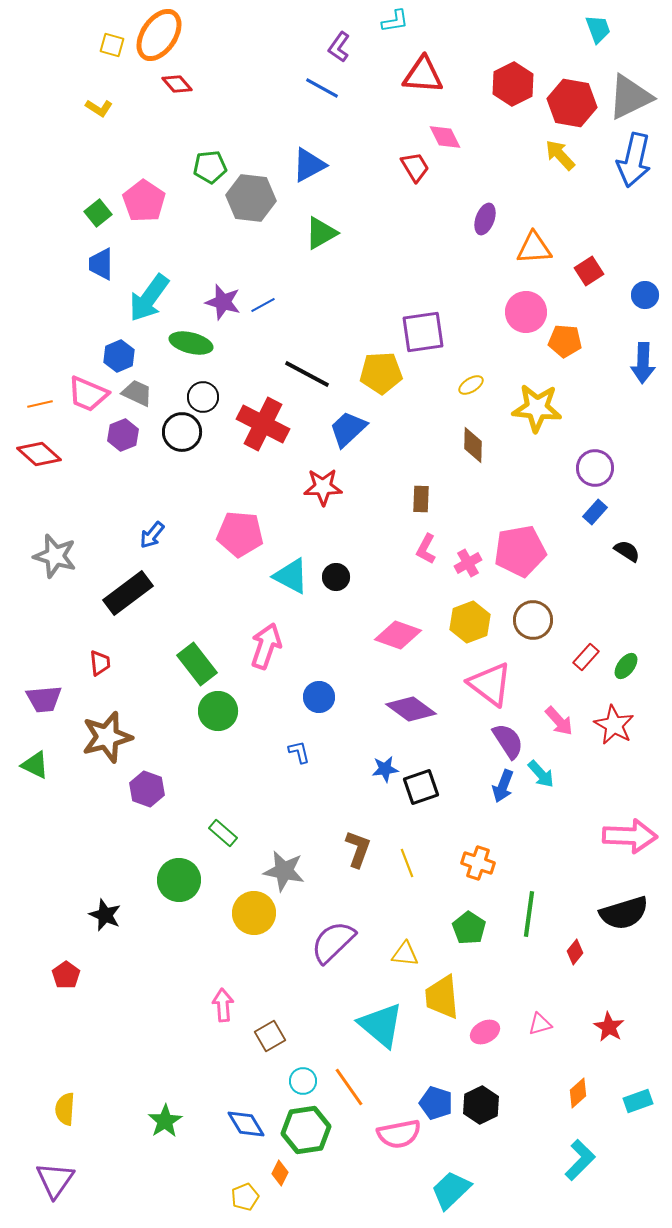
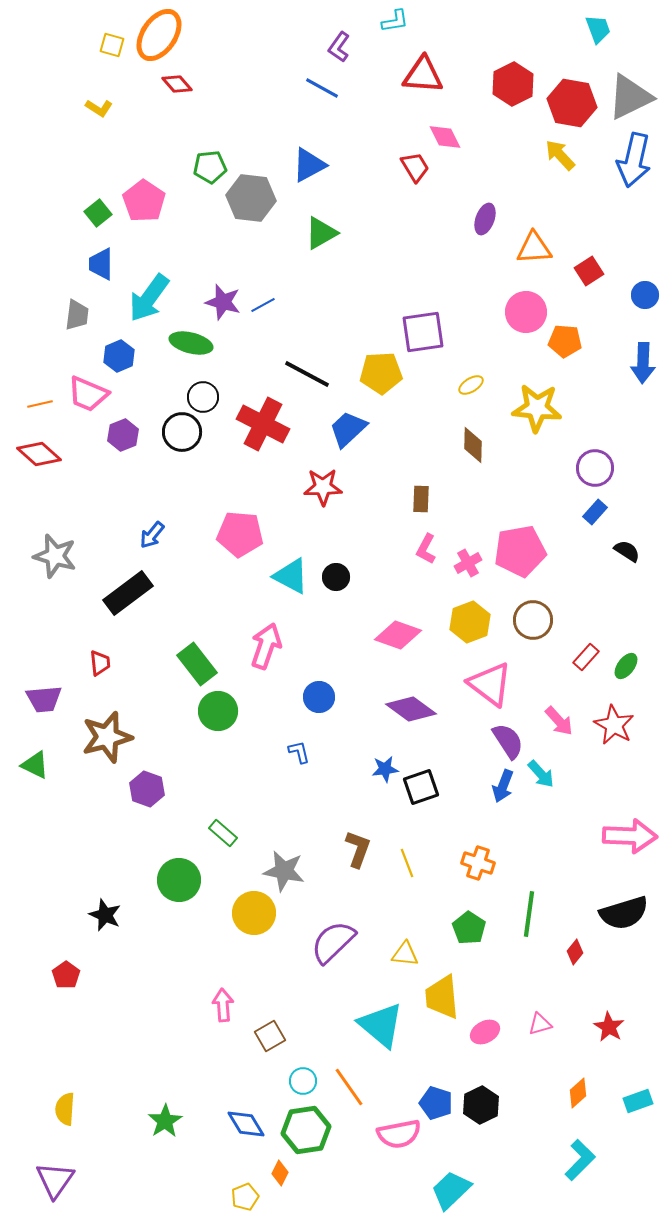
gray trapezoid at (137, 393): moved 60 px left, 78 px up; rotated 72 degrees clockwise
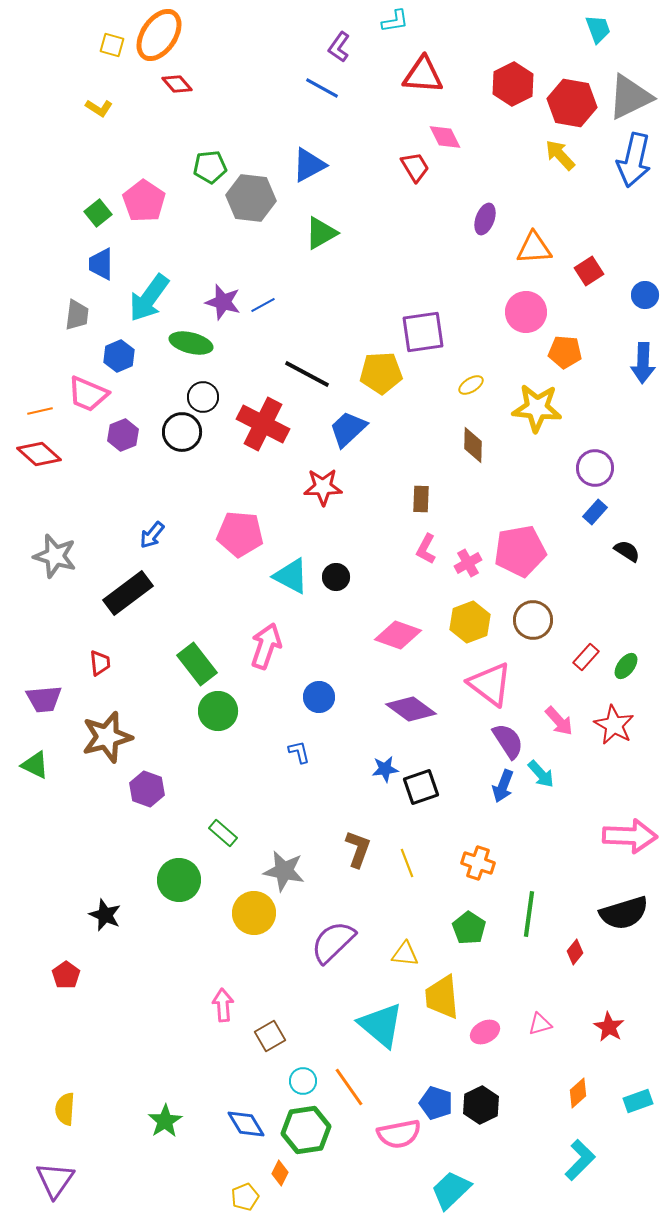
orange pentagon at (565, 341): moved 11 px down
orange line at (40, 404): moved 7 px down
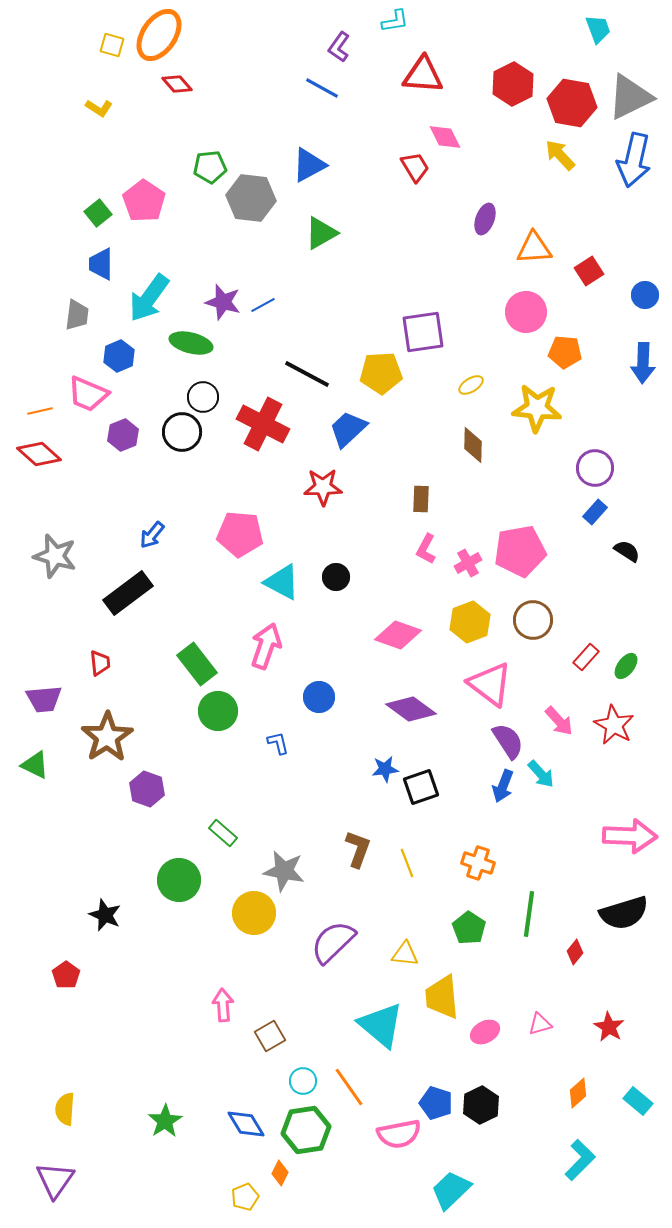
cyan triangle at (291, 576): moved 9 px left, 6 px down
brown star at (107, 737): rotated 18 degrees counterclockwise
blue L-shape at (299, 752): moved 21 px left, 9 px up
cyan rectangle at (638, 1101): rotated 60 degrees clockwise
